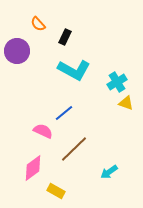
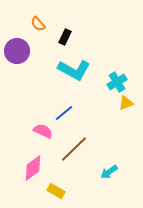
yellow triangle: rotated 42 degrees counterclockwise
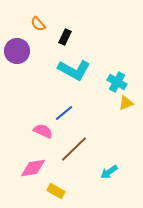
cyan cross: rotated 30 degrees counterclockwise
pink diamond: rotated 28 degrees clockwise
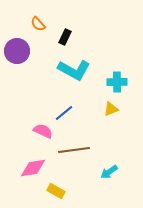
cyan cross: rotated 30 degrees counterclockwise
yellow triangle: moved 15 px left, 6 px down
brown line: moved 1 px down; rotated 36 degrees clockwise
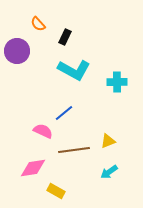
yellow triangle: moved 3 px left, 32 px down
